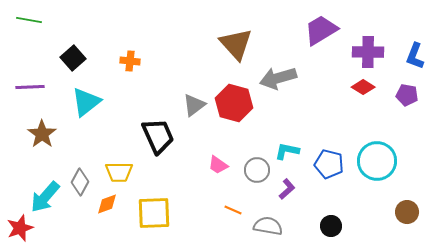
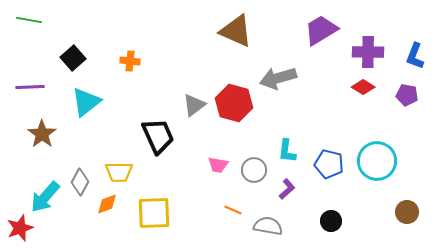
brown triangle: moved 13 px up; rotated 24 degrees counterclockwise
cyan L-shape: rotated 95 degrees counterclockwise
pink trapezoid: rotated 25 degrees counterclockwise
gray circle: moved 3 px left
black circle: moved 5 px up
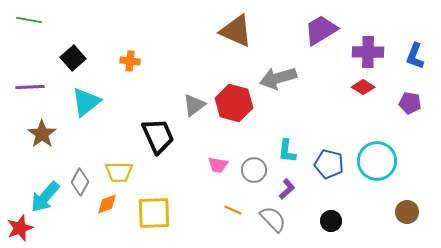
purple pentagon: moved 3 px right, 8 px down
gray semicircle: moved 5 px right, 7 px up; rotated 36 degrees clockwise
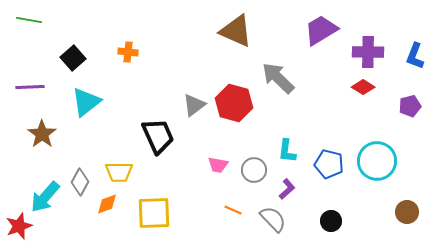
orange cross: moved 2 px left, 9 px up
gray arrow: rotated 60 degrees clockwise
purple pentagon: moved 3 px down; rotated 25 degrees counterclockwise
red star: moved 1 px left, 2 px up
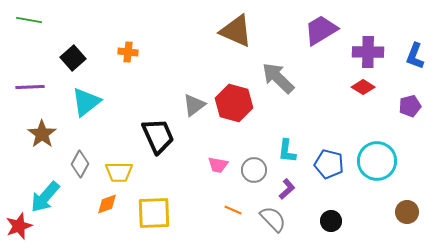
gray diamond: moved 18 px up
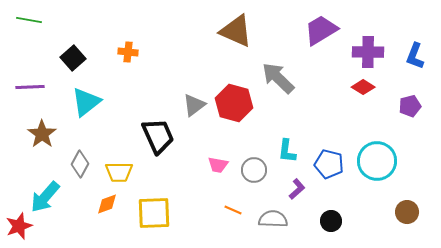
purple L-shape: moved 10 px right
gray semicircle: rotated 44 degrees counterclockwise
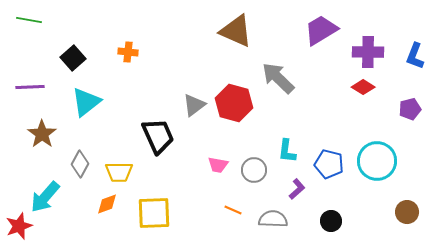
purple pentagon: moved 3 px down
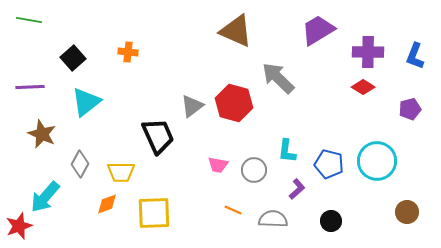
purple trapezoid: moved 3 px left
gray triangle: moved 2 px left, 1 px down
brown star: rotated 12 degrees counterclockwise
yellow trapezoid: moved 2 px right
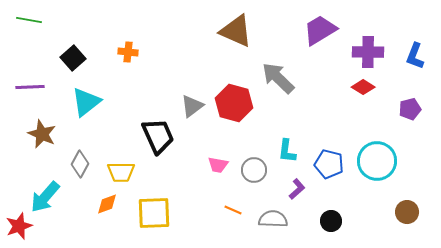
purple trapezoid: moved 2 px right
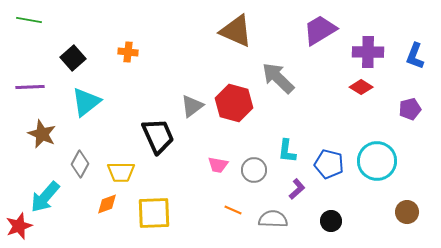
red diamond: moved 2 px left
